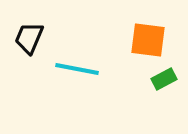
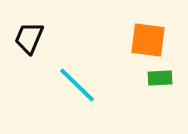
cyan line: moved 16 px down; rotated 33 degrees clockwise
green rectangle: moved 4 px left, 1 px up; rotated 25 degrees clockwise
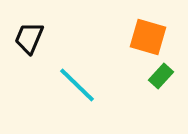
orange square: moved 3 px up; rotated 9 degrees clockwise
green rectangle: moved 1 px right, 2 px up; rotated 45 degrees counterclockwise
